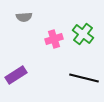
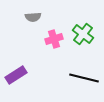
gray semicircle: moved 9 px right
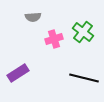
green cross: moved 2 px up
purple rectangle: moved 2 px right, 2 px up
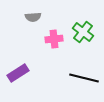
pink cross: rotated 12 degrees clockwise
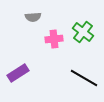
black line: rotated 16 degrees clockwise
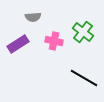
pink cross: moved 2 px down; rotated 18 degrees clockwise
purple rectangle: moved 29 px up
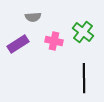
black line: rotated 60 degrees clockwise
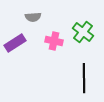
purple rectangle: moved 3 px left, 1 px up
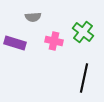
purple rectangle: rotated 50 degrees clockwise
black line: rotated 12 degrees clockwise
